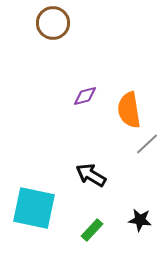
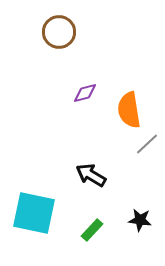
brown circle: moved 6 px right, 9 px down
purple diamond: moved 3 px up
cyan square: moved 5 px down
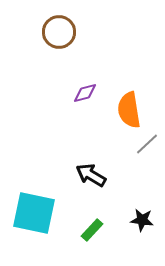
black star: moved 2 px right
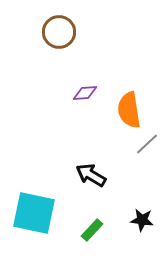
purple diamond: rotated 10 degrees clockwise
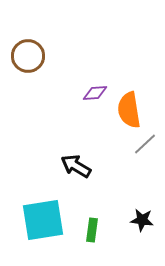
brown circle: moved 31 px left, 24 px down
purple diamond: moved 10 px right
gray line: moved 2 px left
black arrow: moved 15 px left, 9 px up
cyan square: moved 9 px right, 7 px down; rotated 21 degrees counterclockwise
green rectangle: rotated 35 degrees counterclockwise
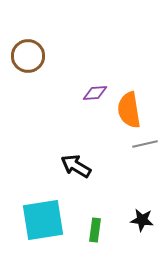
gray line: rotated 30 degrees clockwise
green rectangle: moved 3 px right
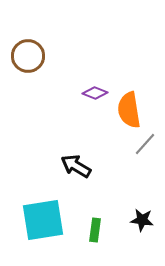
purple diamond: rotated 25 degrees clockwise
gray line: rotated 35 degrees counterclockwise
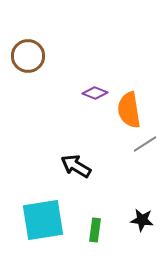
gray line: rotated 15 degrees clockwise
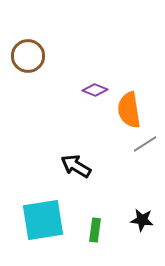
purple diamond: moved 3 px up
